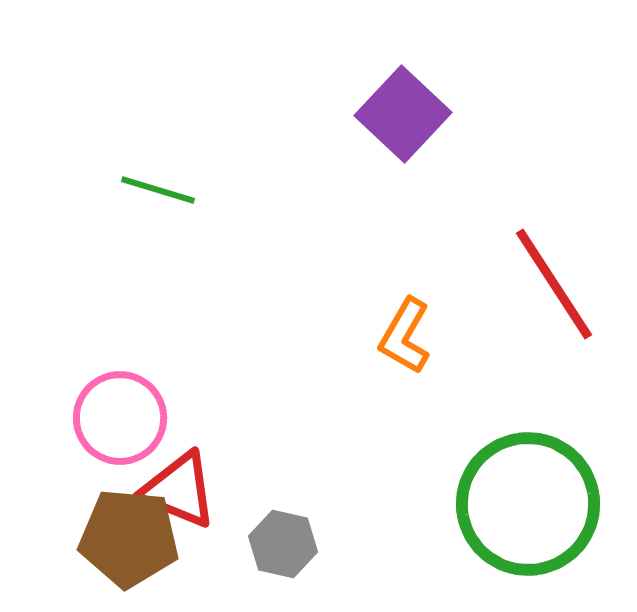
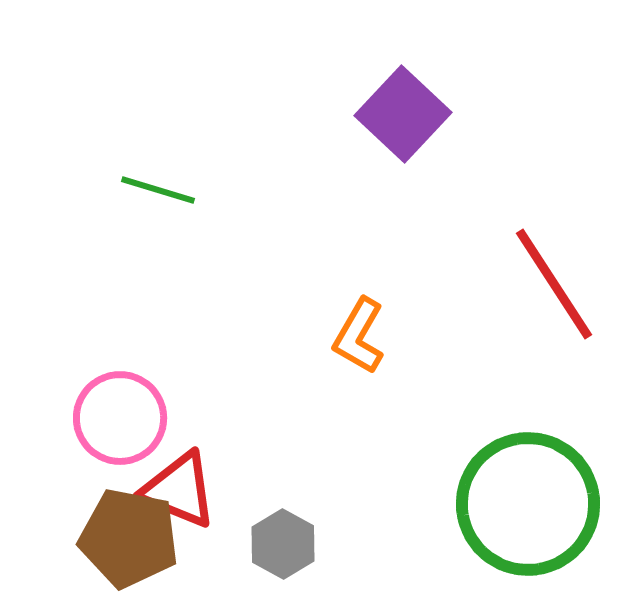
orange L-shape: moved 46 px left
brown pentagon: rotated 6 degrees clockwise
gray hexagon: rotated 16 degrees clockwise
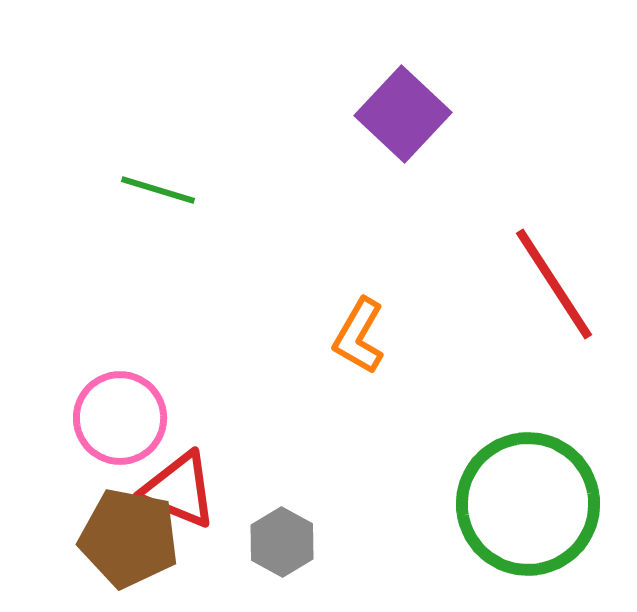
gray hexagon: moved 1 px left, 2 px up
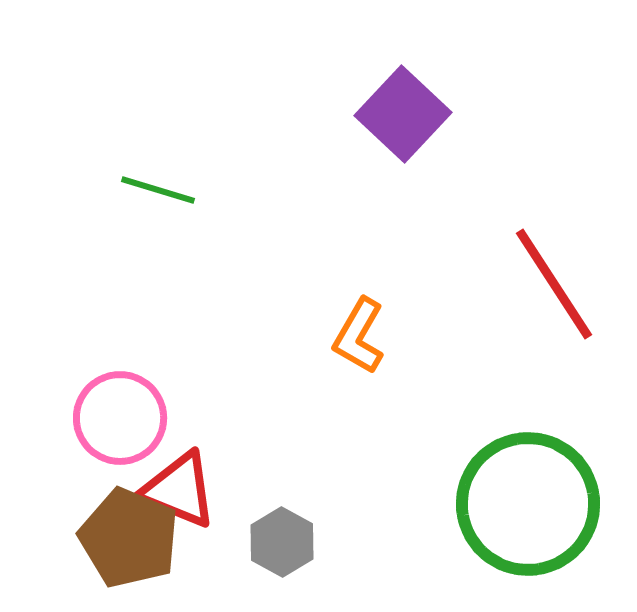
brown pentagon: rotated 12 degrees clockwise
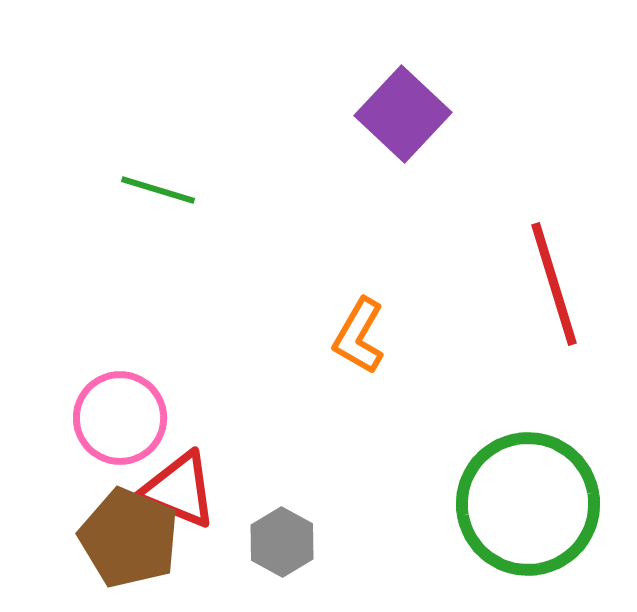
red line: rotated 16 degrees clockwise
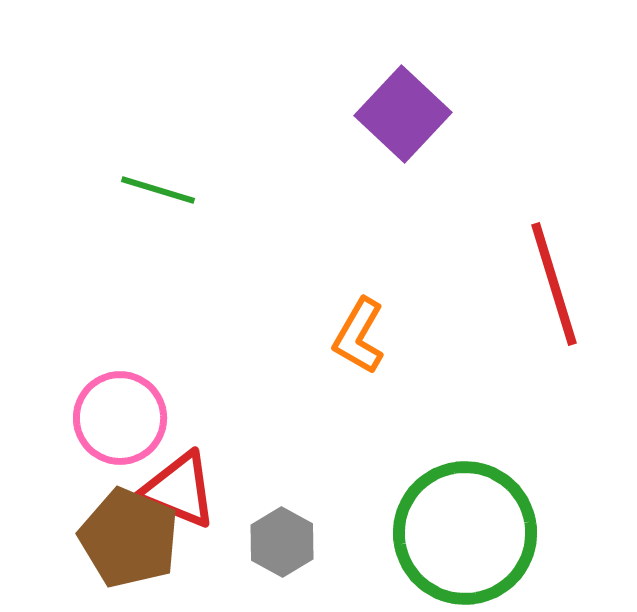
green circle: moved 63 px left, 29 px down
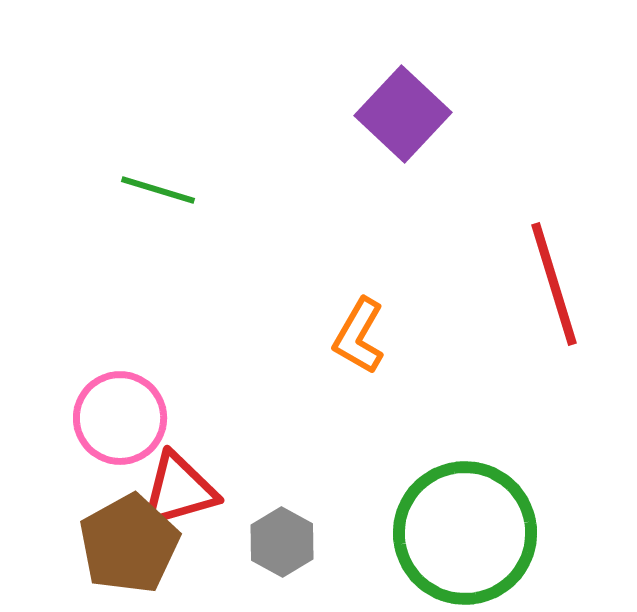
red triangle: rotated 38 degrees counterclockwise
brown pentagon: moved 6 px down; rotated 20 degrees clockwise
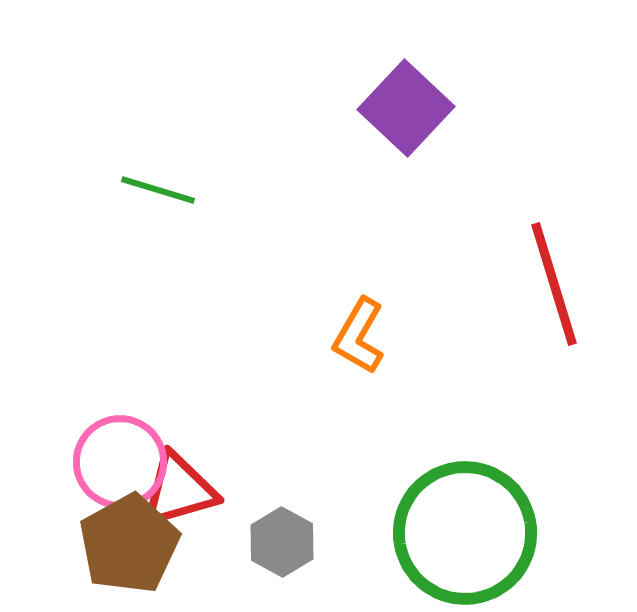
purple square: moved 3 px right, 6 px up
pink circle: moved 44 px down
